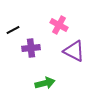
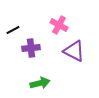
green arrow: moved 5 px left
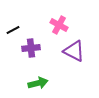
green arrow: moved 2 px left
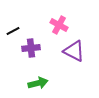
black line: moved 1 px down
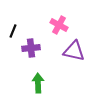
black line: rotated 40 degrees counterclockwise
purple triangle: rotated 15 degrees counterclockwise
green arrow: rotated 78 degrees counterclockwise
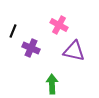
purple cross: rotated 30 degrees clockwise
green arrow: moved 14 px right, 1 px down
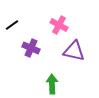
black line: moved 1 px left, 6 px up; rotated 32 degrees clockwise
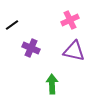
pink cross: moved 11 px right, 5 px up; rotated 36 degrees clockwise
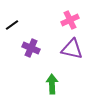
purple triangle: moved 2 px left, 2 px up
